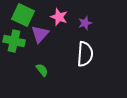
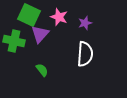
green square: moved 6 px right
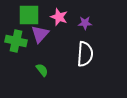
green square: rotated 25 degrees counterclockwise
purple star: rotated 16 degrees clockwise
green cross: moved 2 px right
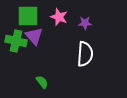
green square: moved 1 px left, 1 px down
purple triangle: moved 6 px left, 2 px down; rotated 24 degrees counterclockwise
green semicircle: moved 12 px down
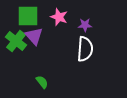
purple star: moved 2 px down
green cross: rotated 25 degrees clockwise
white semicircle: moved 5 px up
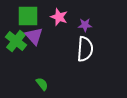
green semicircle: moved 2 px down
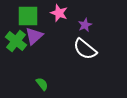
pink star: moved 4 px up
purple star: rotated 24 degrees counterclockwise
purple triangle: rotated 30 degrees clockwise
white semicircle: rotated 125 degrees clockwise
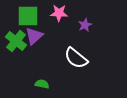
pink star: rotated 18 degrees counterclockwise
white semicircle: moved 9 px left, 9 px down
green semicircle: rotated 40 degrees counterclockwise
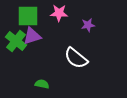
purple star: moved 3 px right; rotated 16 degrees clockwise
purple triangle: moved 2 px left; rotated 24 degrees clockwise
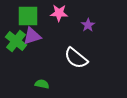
purple star: rotated 24 degrees counterclockwise
